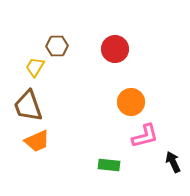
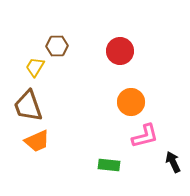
red circle: moved 5 px right, 2 px down
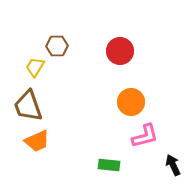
black arrow: moved 3 px down
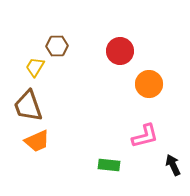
orange circle: moved 18 px right, 18 px up
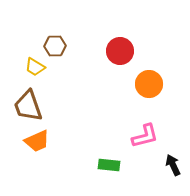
brown hexagon: moved 2 px left
yellow trapezoid: rotated 90 degrees counterclockwise
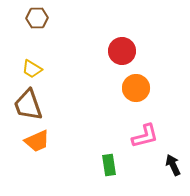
brown hexagon: moved 18 px left, 28 px up
red circle: moved 2 px right
yellow trapezoid: moved 3 px left, 2 px down
orange circle: moved 13 px left, 4 px down
brown trapezoid: moved 1 px up
green rectangle: rotated 75 degrees clockwise
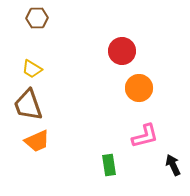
orange circle: moved 3 px right
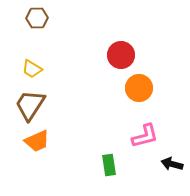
red circle: moved 1 px left, 4 px down
brown trapezoid: moved 2 px right; rotated 52 degrees clockwise
black arrow: moved 1 px left, 1 px up; rotated 50 degrees counterclockwise
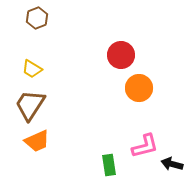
brown hexagon: rotated 20 degrees counterclockwise
pink L-shape: moved 10 px down
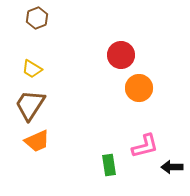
black arrow: moved 3 px down; rotated 15 degrees counterclockwise
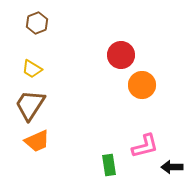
brown hexagon: moved 5 px down
orange circle: moved 3 px right, 3 px up
